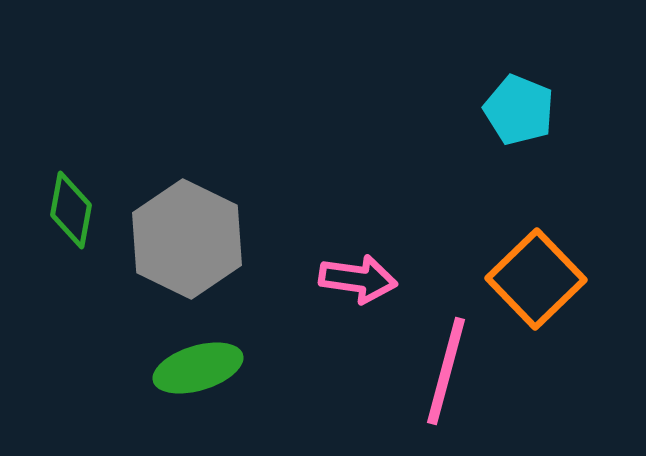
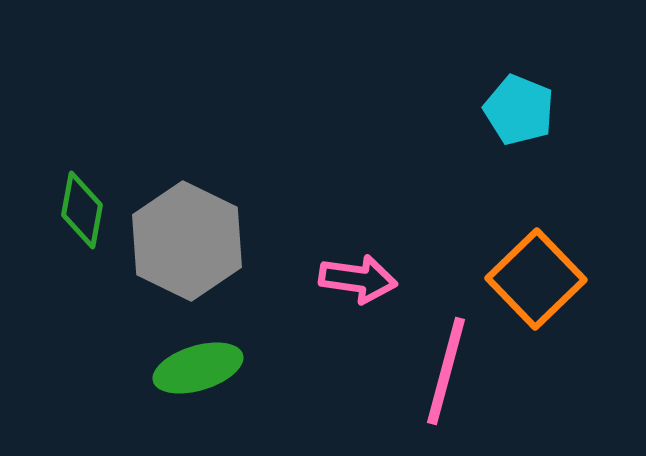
green diamond: moved 11 px right
gray hexagon: moved 2 px down
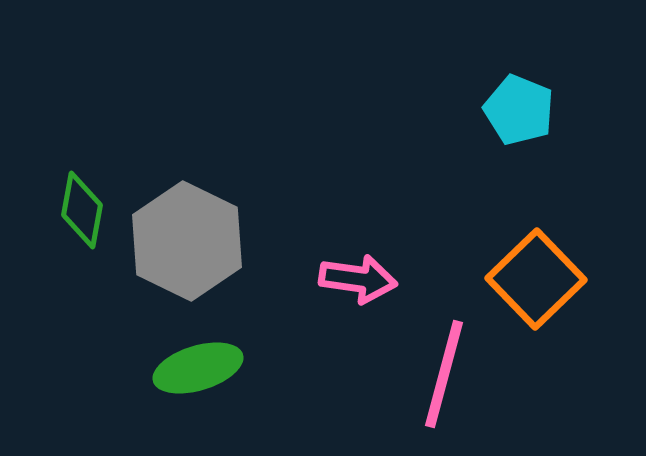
pink line: moved 2 px left, 3 px down
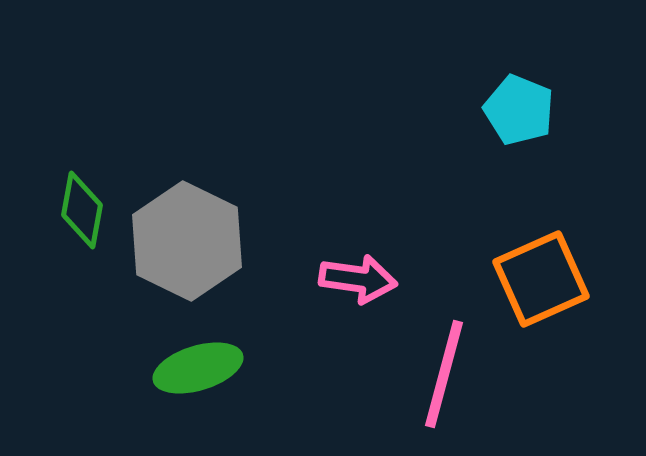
orange square: moved 5 px right; rotated 20 degrees clockwise
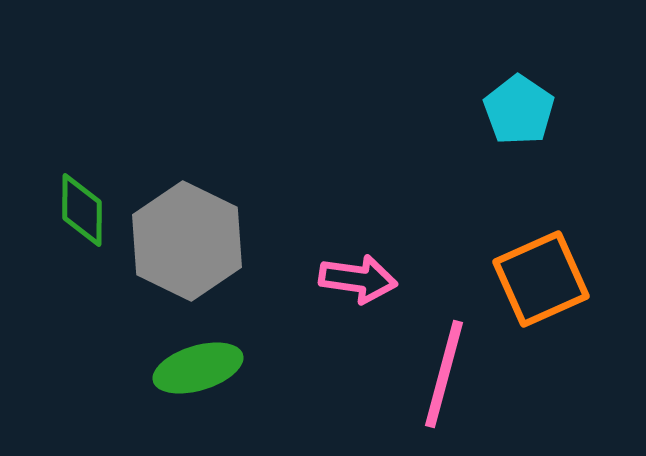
cyan pentagon: rotated 12 degrees clockwise
green diamond: rotated 10 degrees counterclockwise
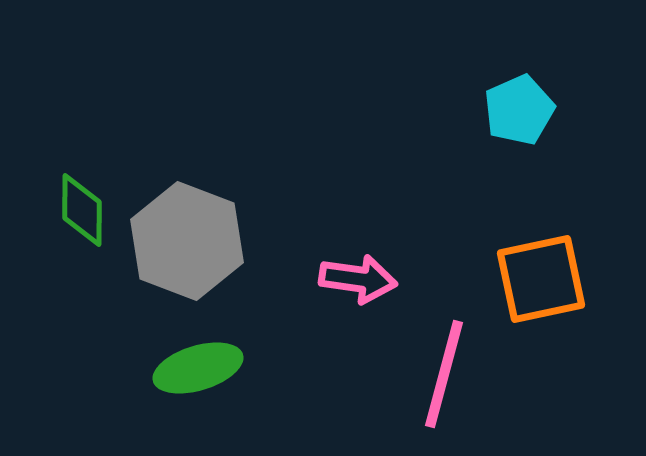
cyan pentagon: rotated 14 degrees clockwise
gray hexagon: rotated 5 degrees counterclockwise
orange square: rotated 12 degrees clockwise
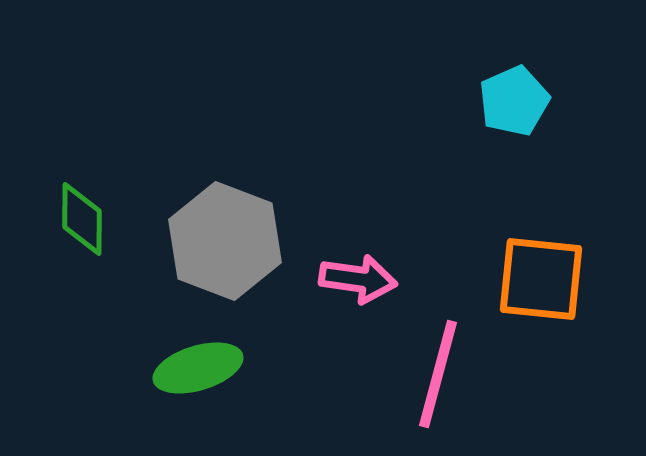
cyan pentagon: moved 5 px left, 9 px up
green diamond: moved 9 px down
gray hexagon: moved 38 px right
orange square: rotated 18 degrees clockwise
pink line: moved 6 px left
